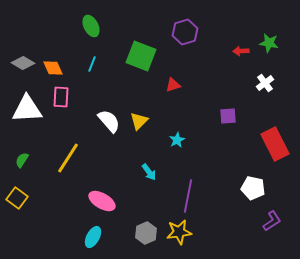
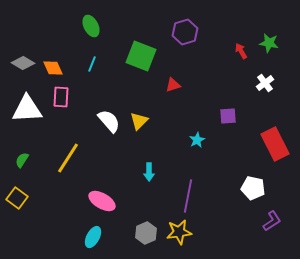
red arrow: rotated 63 degrees clockwise
cyan star: moved 20 px right
cyan arrow: rotated 36 degrees clockwise
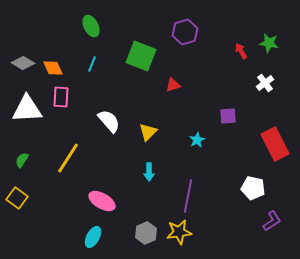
yellow triangle: moved 9 px right, 11 px down
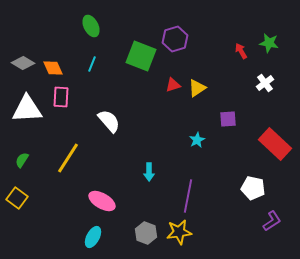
purple hexagon: moved 10 px left, 7 px down
purple square: moved 3 px down
yellow triangle: moved 49 px right, 44 px up; rotated 12 degrees clockwise
red rectangle: rotated 20 degrees counterclockwise
gray hexagon: rotated 15 degrees counterclockwise
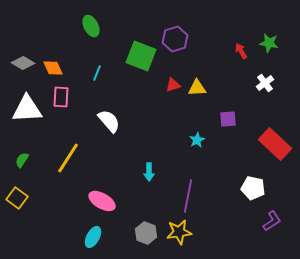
cyan line: moved 5 px right, 9 px down
yellow triangle: rotated 30 degrees clockwise
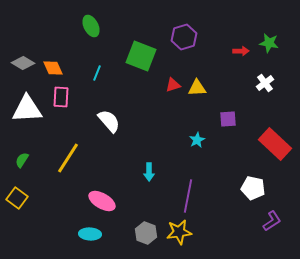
purple hexagon: moved 9 px right, 2 px up
red arrow: rotated 119 degrees clockwise
cyan ellipse: moved 3 px left, 3 px up; rotated 65 degrees clockwise
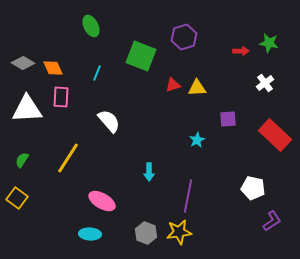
red rectangle: moved 9 px up
